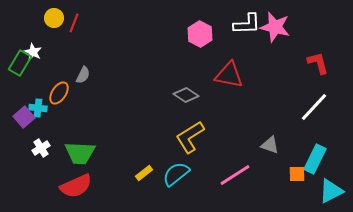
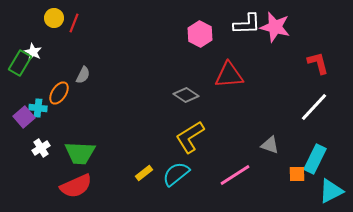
red triangle: rotated 16 degrees counterclockwise
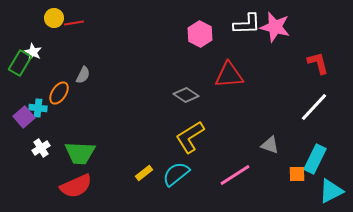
red line: rotated 60 degrees clockwise
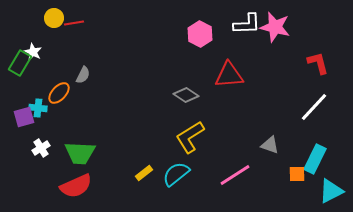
orange ellipse: rotated 10 degrees clockwise
purple square: rotated 25 degrees clockwise
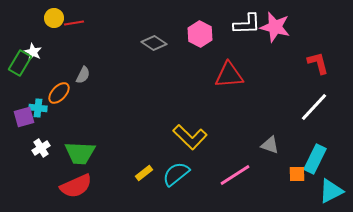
gray diamond: moved 32 px left, 52 px up
yellow L-shape: rotated 104 degrees counterclockwise
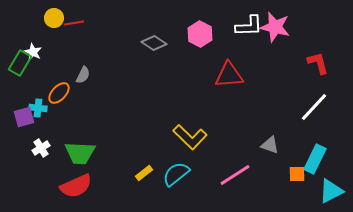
white L-shape: moved 2 px right, 2 px down
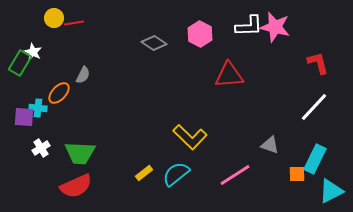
purple square: rotated 20 degrees clockwise
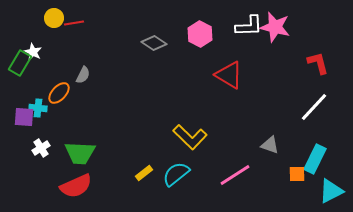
red triangle: rotated 36 degrees clockwise
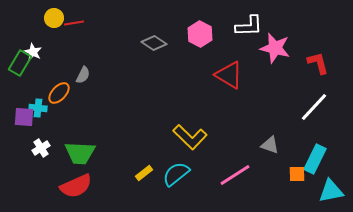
pink star: moved 21 px down
cyan triangle: rotated 16 degrees clockwise
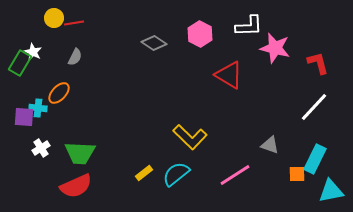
gray semicircle: moved 8 px left, 18 px up
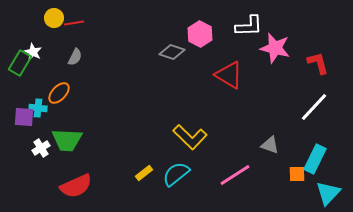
gray diamond: moved 18 px right, 9 px down; rotated 15 degrees counterclockwise
green trapezoid: moved 13 px left, 13 px up
cyan triangle: moved 3 px left, 2 px down; rotated 36 degrees counterclockwise
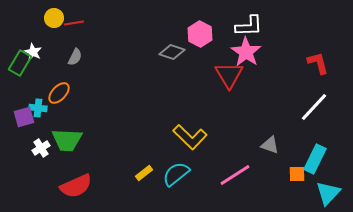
pink star: moved 29 px left, 4 px down; rotated 20 degrees clockwise
red triangle: rotated 28 degrees clockwise
purple square: rotated 20 degrees counterclockwise
